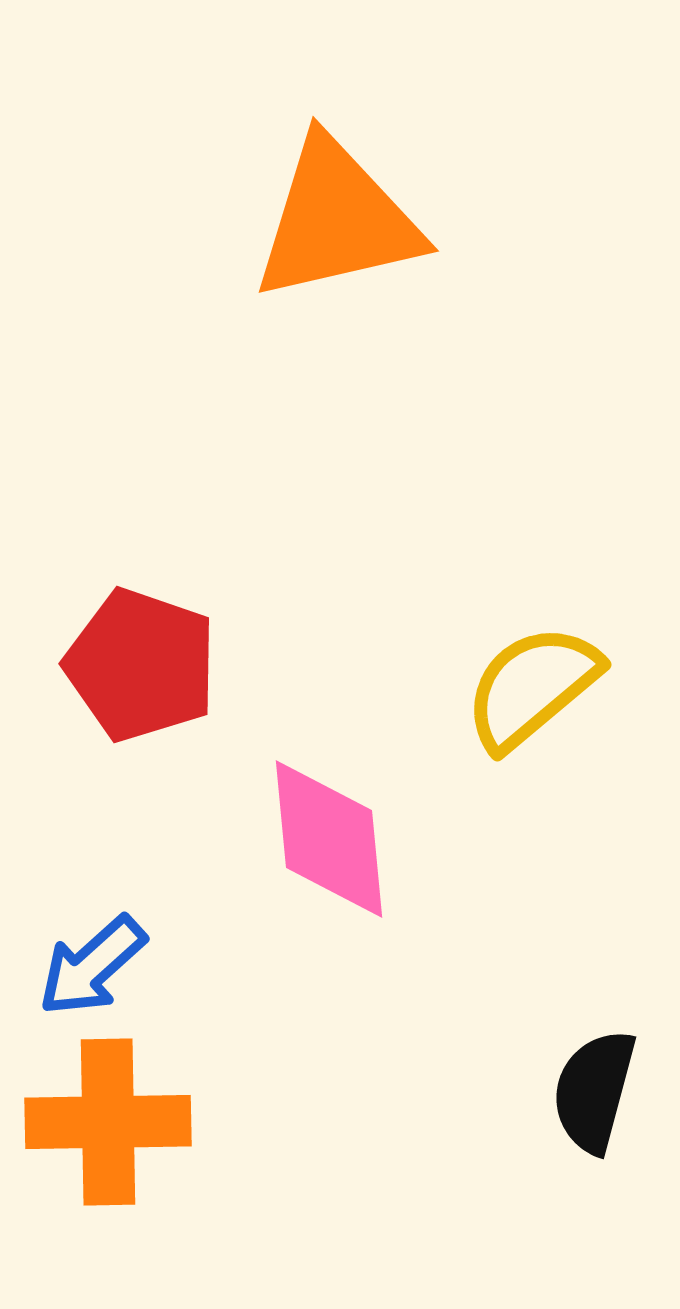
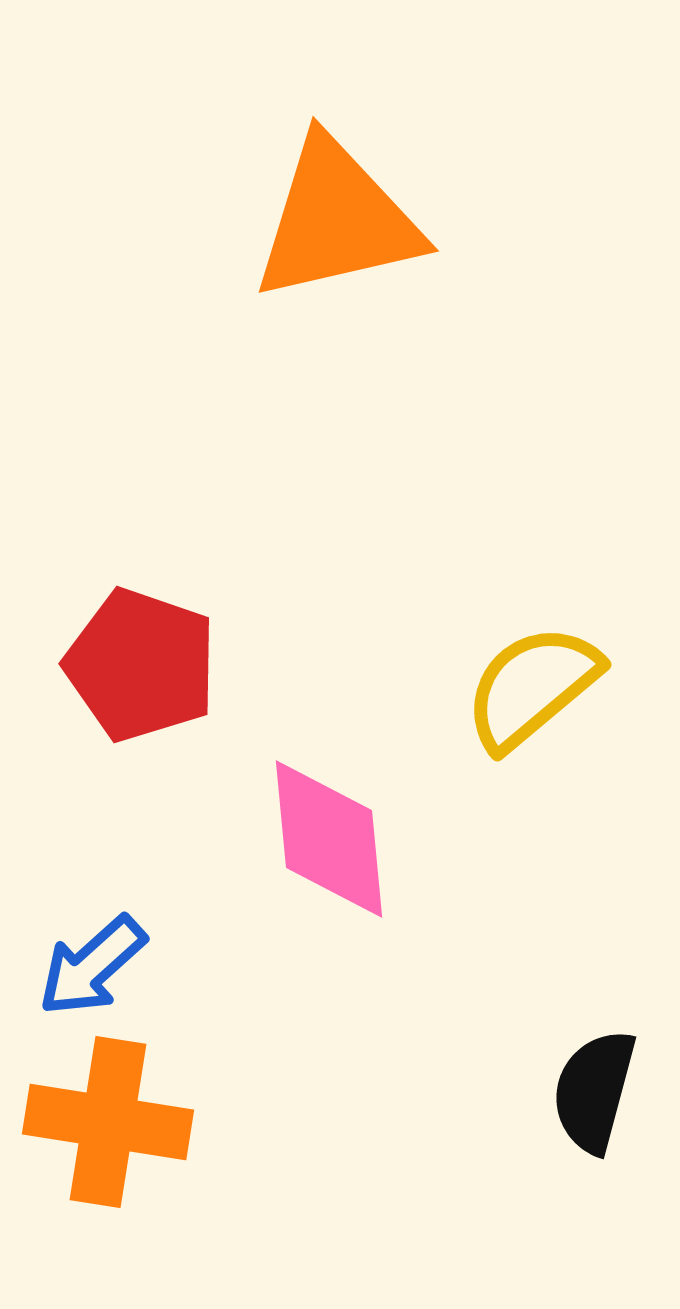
orange cross: rotated 10 degrees clockwise
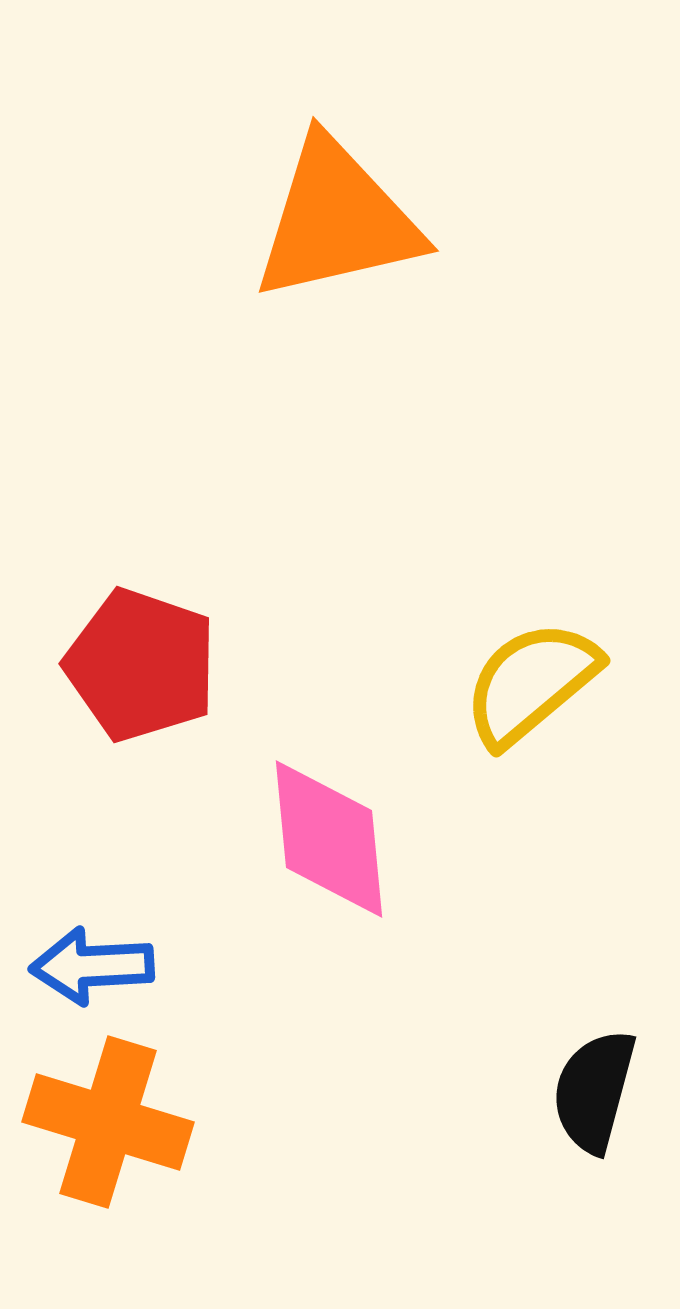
yellow semicircle: moved 1 px left, 4 px up
blue arrow: rotated 39 degrees clockwise
orange cross: rotated 8 degrees clockwise
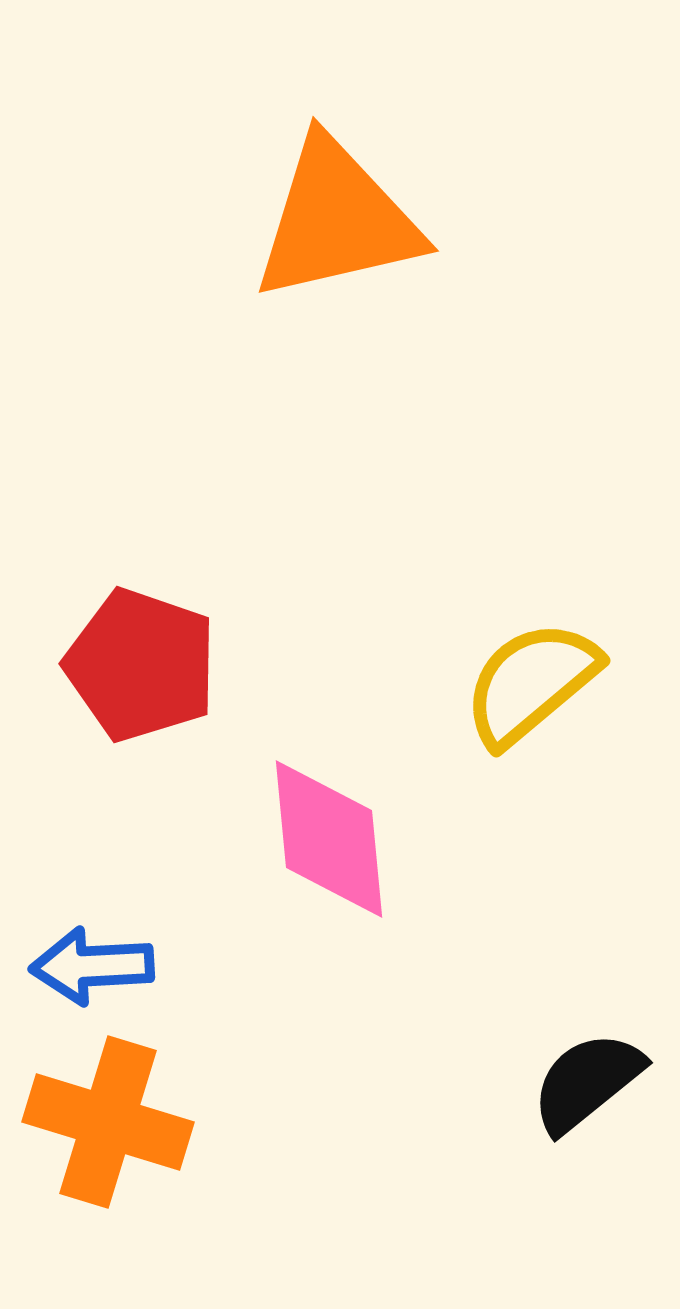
black semicircle: moved 7 px left, 9 px up; rotated 36 degrees clockwise
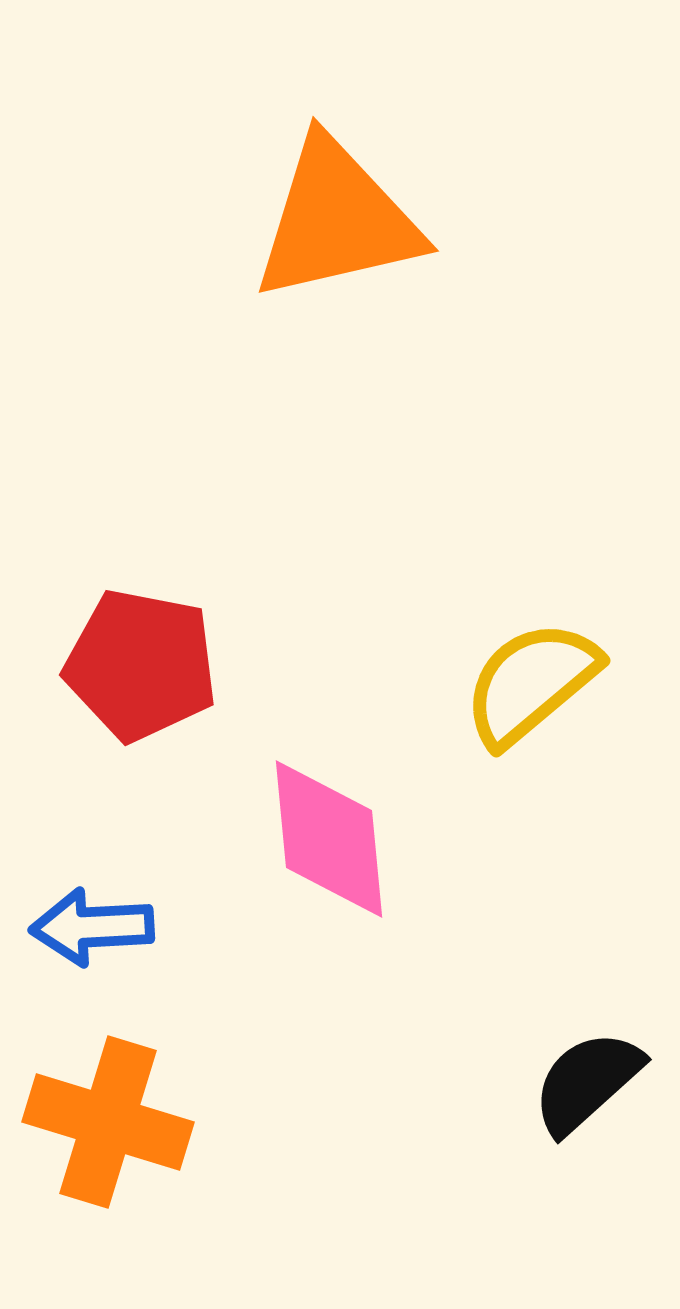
red pentagon: rotated 8 degrees counterclockwise
blue arrow: moved 39 px up
black semicircle: rotated 3 degrees counterclockwise
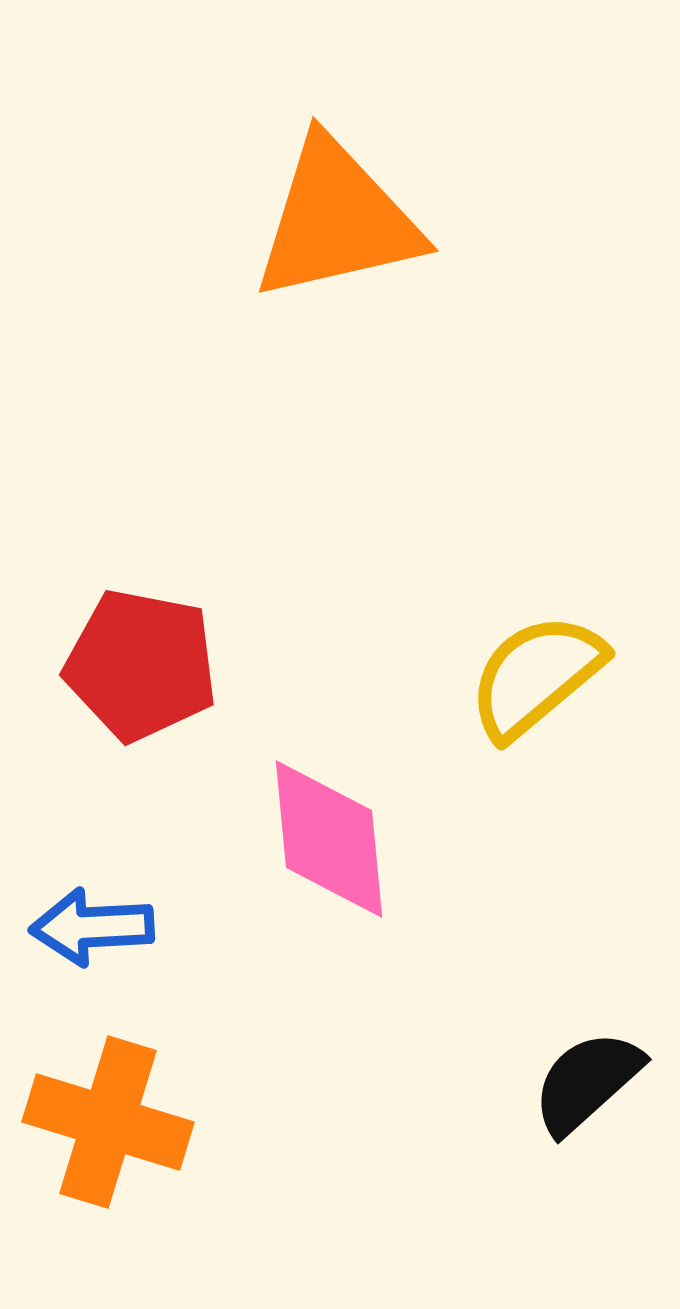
yellow semicircle: moved 5 px right, 7 px up
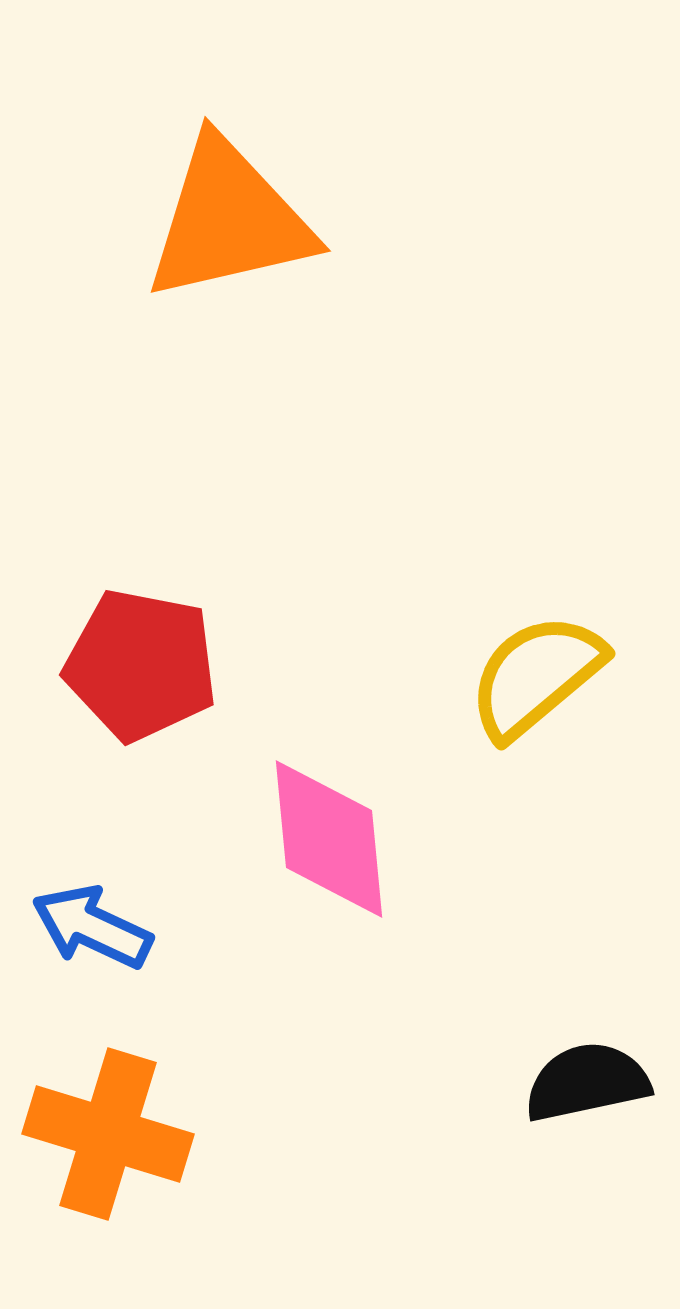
orange triangle: moved 108 px left
blue arrow: rotated 28 degrees clockwise
black semicircle: rotated 30 degrees clockwise
orange cross: moved 12 px down
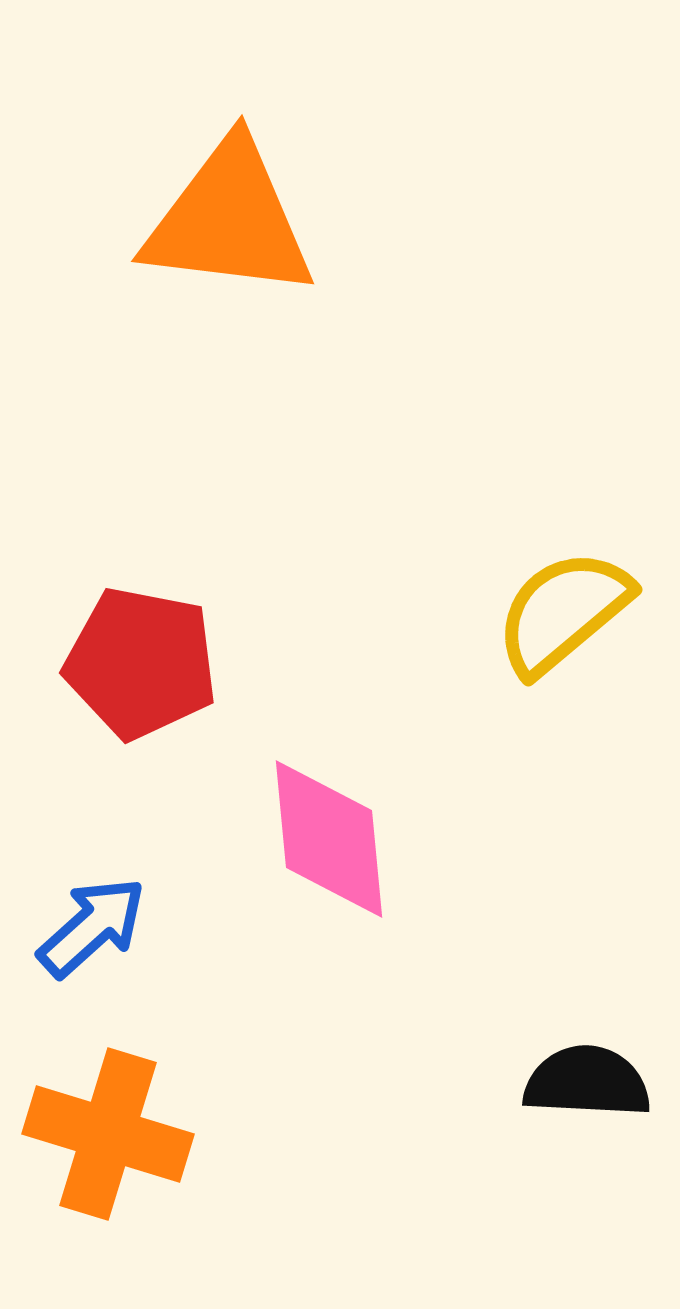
orange triangle: rotated 20 degrees clockwise
red pentagon: moved 2 px up
yellow semicircle: moved 27 px right, 64 px up
blue arrow: rotated 113 degrees clockwise
black semicircle: rotated 15 degrees clockwise
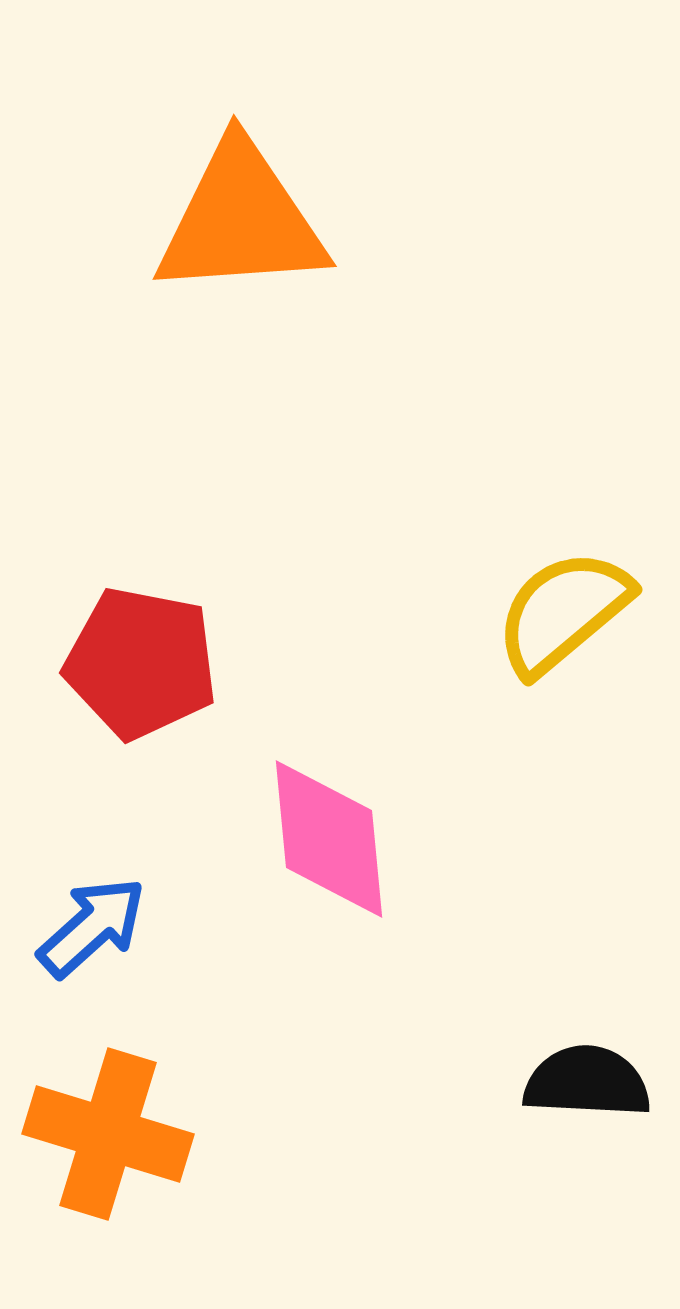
orange triangle: moved 12 px right; rotated 11 degrees counterclockwise
